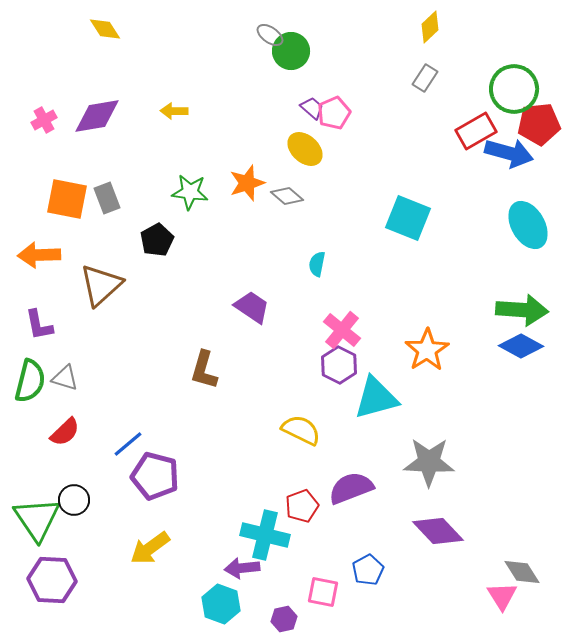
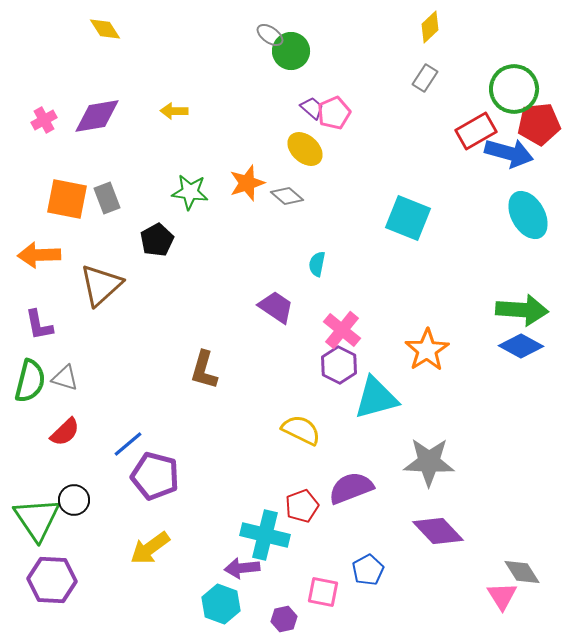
cyan ellipse at (528, 225): moved 10 px up
purple trapezoid at (252, 307): moved 24 px right
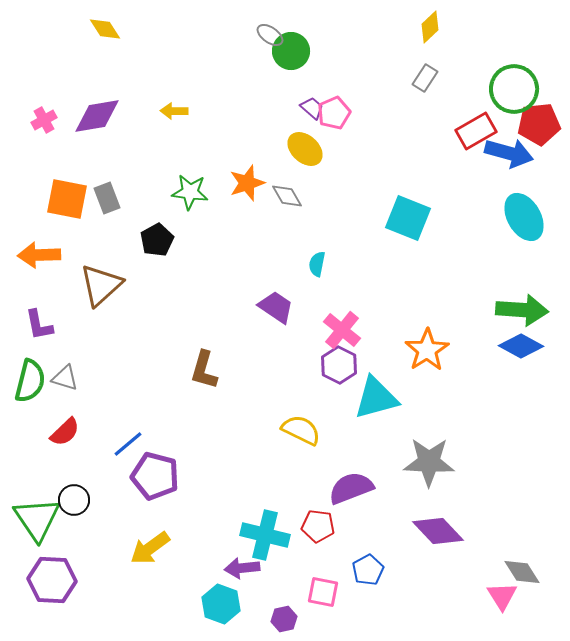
gray diamond at (287, 196): rotated 20 degrees clockwise
cyan ellipse at (528, 215): moved 4 px left, 2 px down
red pentagon at (302, 506): moved 16 px right, 20 px down; rotated 28 degrees clockwise
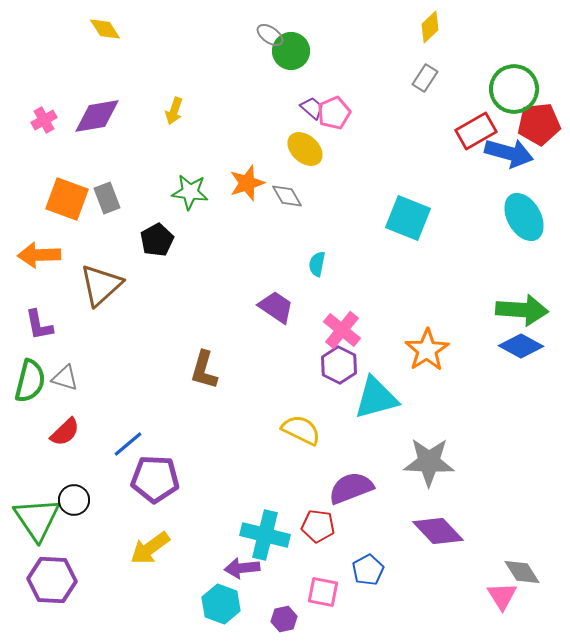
yellow arrow at (174, 111): rotated 72 degrees counterclockwise
orange square at (67, 199): rotated 9 degrees clockwise
purple pentagon at (155, 476): moved 3 px down; rotated 12 degrees counterclockwise
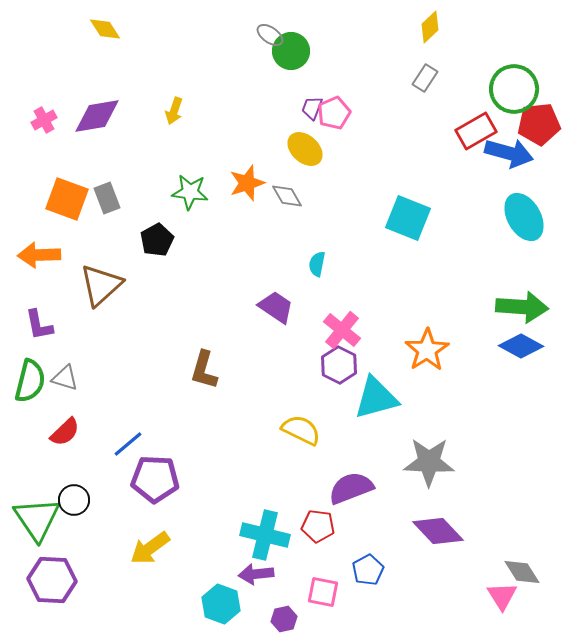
purple trapezoid at (312, 108): rotated 110 degrees counterclockwise
green arrow at (522, 310): moved 3 px up
purple arrow at (242, 568): moved 14 px right, 6 px down
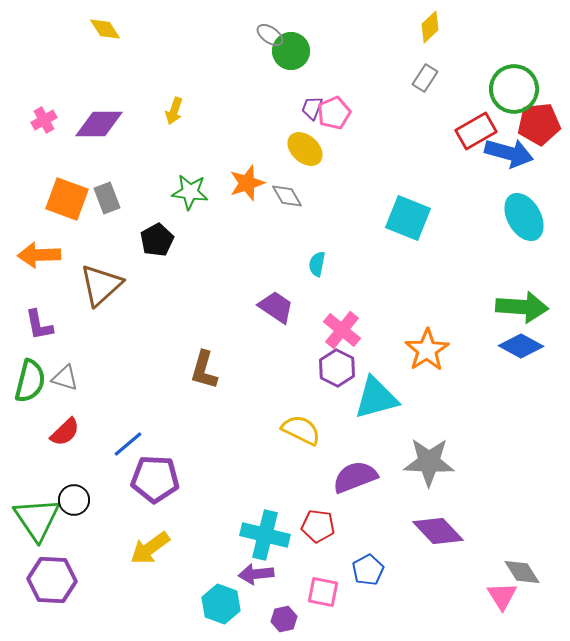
purple diamond at (97, 116): moved 2 px right, 8 px down; rotated 9 degrees clockwise
purple hexagon at (339, 365): moved 2 px left, 3 px down
purple semicircle at (351, 488): moved 4 px right, 11 px up
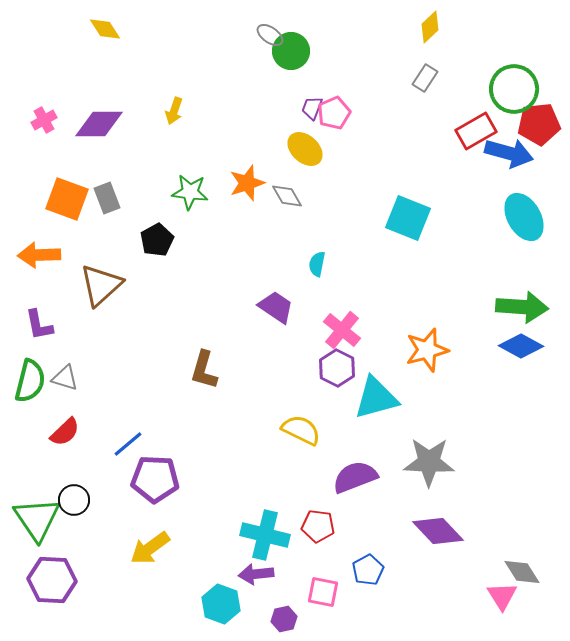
orange star at (427, 350): rotated 18 degrees clockwise
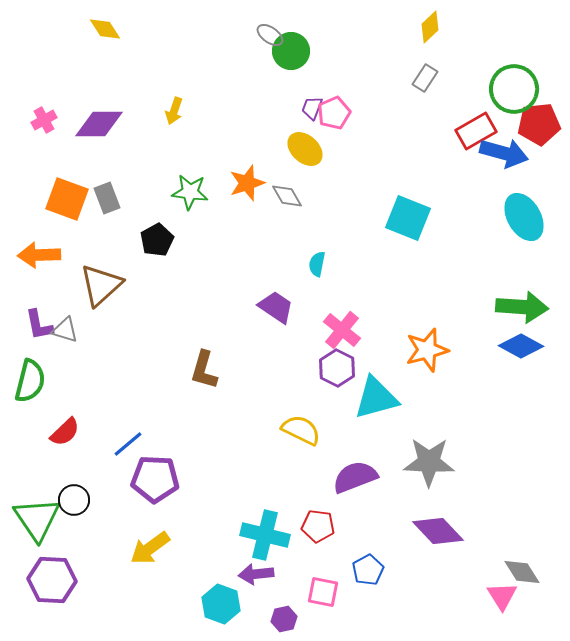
blue arrow at (509, 153): moved 5 px left
gray triangle at (65, 378): moved 48 px up
